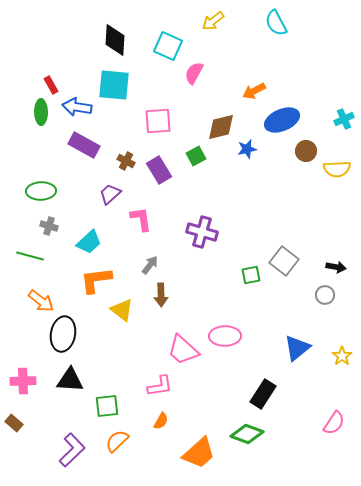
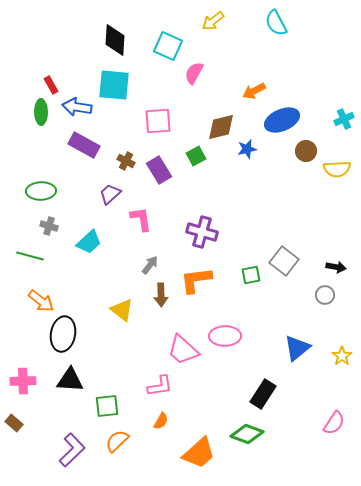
orange L-shape at (96, 280): moved 100 px right
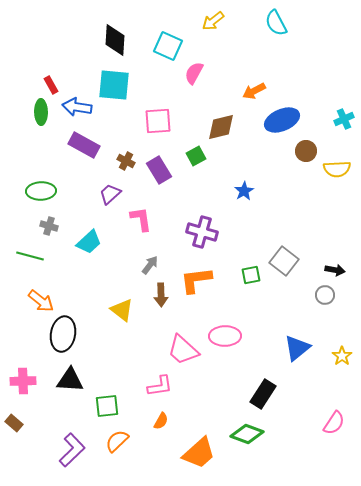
blue star at (247, 149): moved 3 px left, 42 px down; rotated 18 degrees counterclockwise
black arrow at (336, 267): moved 1 px left, 3 px down
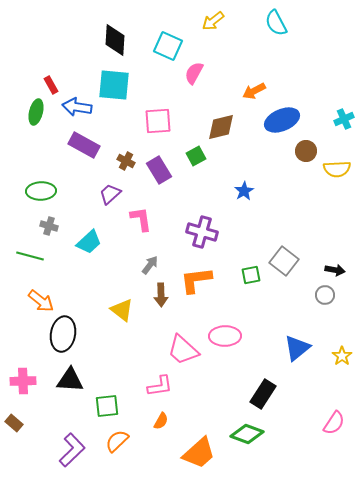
green ellipse at (41, 112): moved 5 px left; rotated 15 degrees clockwise
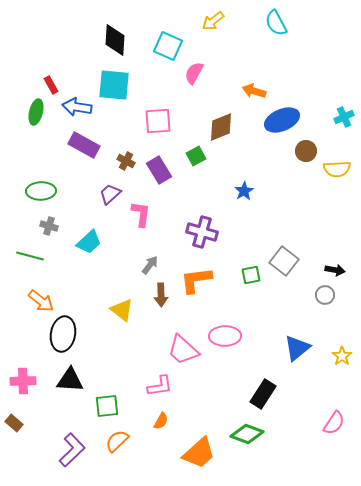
orange arrow at (254, 91): rotated 45 degrees clockwise
cyan cross at (344, 119): moved 2 px up
brown diamond at (221, 127): rotated 8 degrees counterclockwise
pink L-shape at (141, 219): moved 5 px up; rotated 16 degrees clockwise
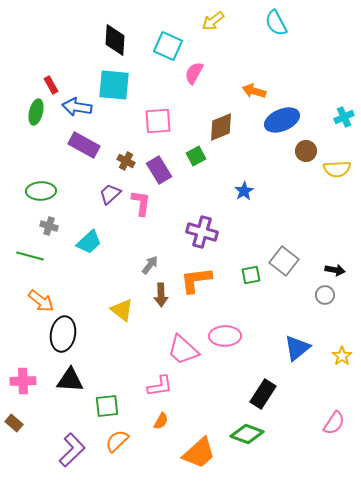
pink L-shape at (141, 214): moved 11 px up
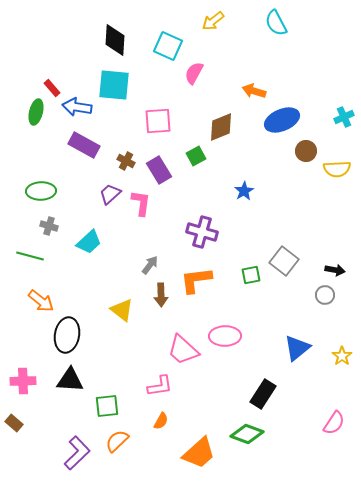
red rectangle at (51, 85): moved 1 px right, 3 px down; rotated 12 degrees counterclockwise
black ellipse at (63, 334): moved 4 px right, 1 px down
purple L-shape at (72, 450): moved 5 px right, 3 px down
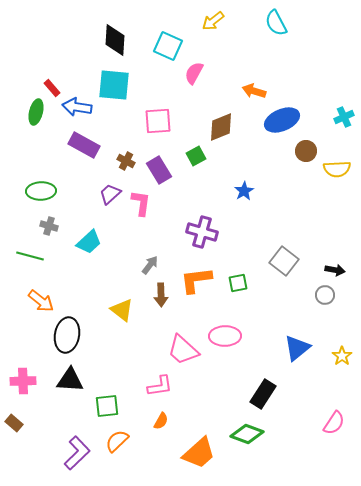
green square at (251, 275): moved 13 px left, 8 px down
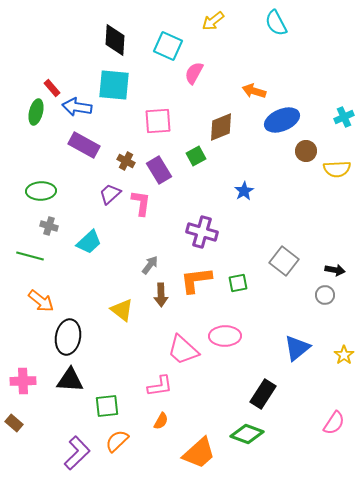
black ellipse at (67, 335): moved 1 px right, 2 px down
yellow star at (342, 356): moved 2 px right, 1 px up
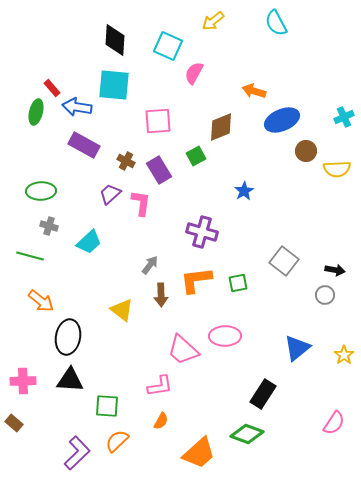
green square at (107, 406): rotated 10 degrees clockwise
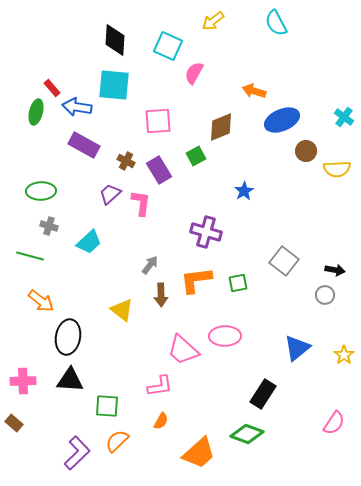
cyan cross at (344, 117): rotated 30 degrees counterclockwise
purple cross at (202, 232): moved 4 px right
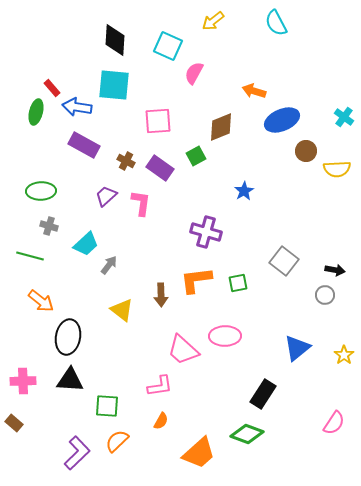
purple rectangle at (159, 170): moved 1 px right, 2 px up; rotated 24 degrees counterclockwise
purple trapezoid at (110, 194): moved 4 px left, 2 px down
cyan trapezoid at (89, 242): moved 3 px left, 2 px down
gray arrow at (150, 265): moved 41 px left
